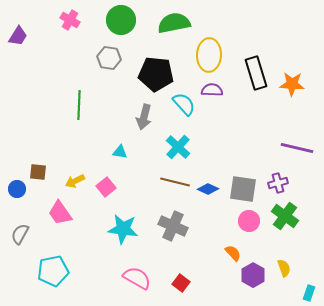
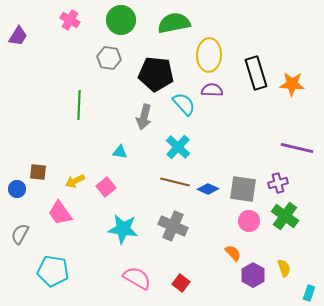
cyan pentagon: rotated 20 degrees clockwise
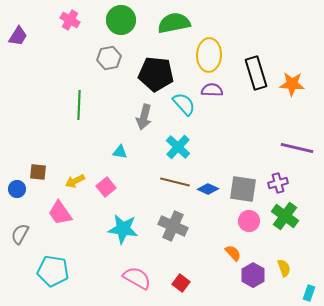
gray hexagon: rotated 20 degrees counterclockwise
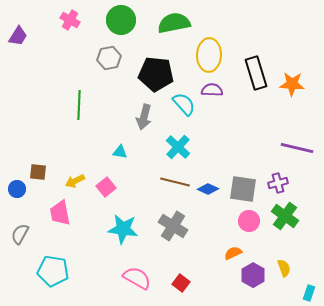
pink trapezoid: rotated 24 degrees clockwise
gray cross: rotated 8 degrees clockwise
orange semicircle: rotated 72 degrees counterclockwise
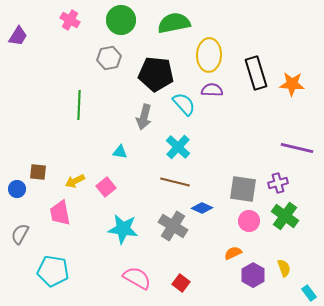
blue diamond: moved 6 px left, 19 px down
cyan rectangle: rotated 56 degrees counterclockwise
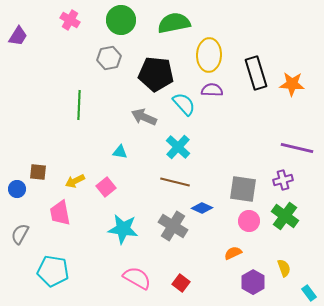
gray arrow: rotated 100 degrees clockwise
purple cross: moved 5 px right, 3 px up
purple hexagon: moved 7 px down
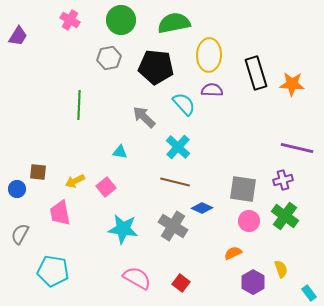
black pentagon: moved 7 px up
gray arrow: rotated 20 degrees clockwise
yellow semicircle: moved 3 px left, 1 px down
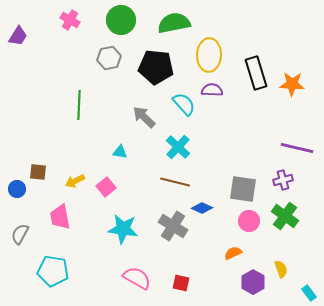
pink trapezoid: moved 4 px down
red square: rotated 24 degrees counterclockwise
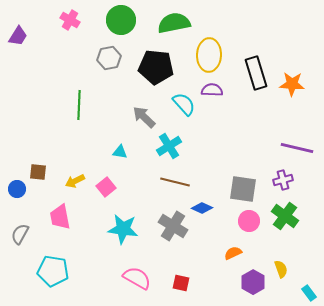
cyan cross: moved 9 px left, 1 px up; rotated 15 degrees clockwise
